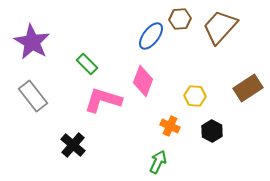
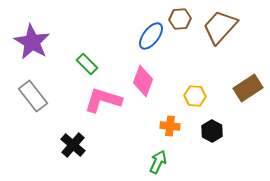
orange cross: rotated 18 degrees counterclockwise
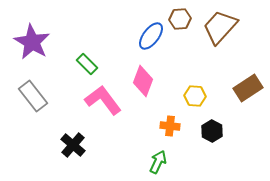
pink L-shape: rotated 36 degrees clockwise
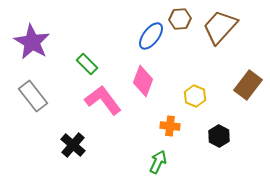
brown rectangle: moved 3 px up; rotated 20 degrees counterclockwise
yellow hexagon: rotated 20 degrees clockwise
black hexagon: moved 7 px right, 5 px down
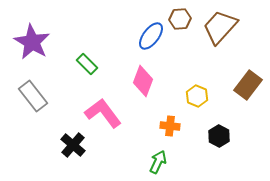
yellow hexagon: moved 2 px right
pink L-shape: moved 13 px down
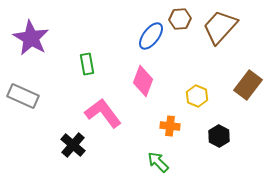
purple star: moved 1 px left, 4 px up
green rectangle: rotated 35 degrees clockwise
gray rectangle: moved 10 px left; rotated 28 degrees counterclockwise
green arrow: rotated 70 degrees counterclockwise
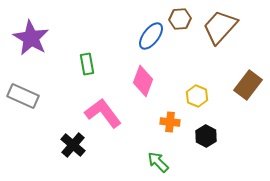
orange cross: moved 4 px up
black hexagon: moved 13 px left
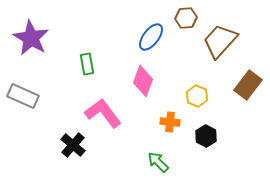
brown hexagon: moved 6 px right, 1 px up
brown trapezoid: moved 14 px down
blue ellipse: moved 1 px down
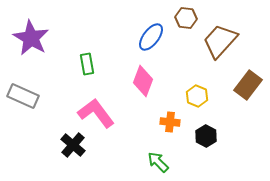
brown hexagon: rotated 10 degrees clockwise
pink L-shape: moved 7 px left
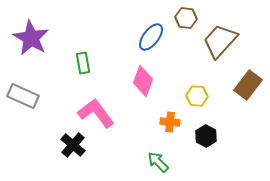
green rectangle: moved 4 px left, 1 px up
yellow hexagon: rotated 20 degrees counterclockwise
